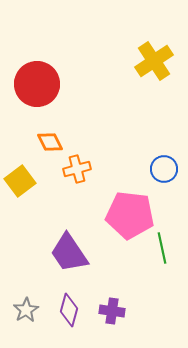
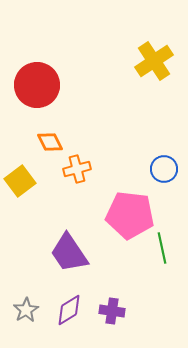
red circle: moved 1 px down
purple diamond: rotated 44 degrees clockwise
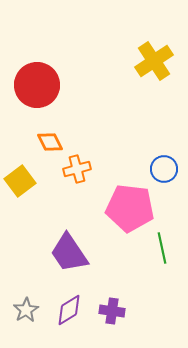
pink pentagon: moved 7 px up
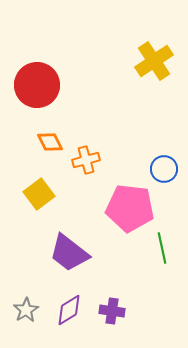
orange cross: moved 9 px right, 9 px up
yellow square: moved 19 px right, 13 px down
purple trapezoid: rotated 18 degrees counterclockwise
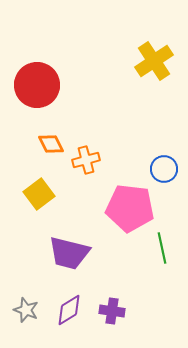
orange diamond: moved 1 px right, 2 px down
purple trapezoid: rotated 24 degrees counterclockwise
gray star: rotated 20 degrees counterclockwise
